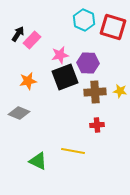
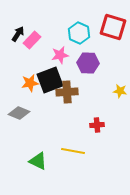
cyan hexagon: moved 5 px left, 13 px down
black square: moved 15 px left, 3 px down
orange star: moved 2 px right, 2 px down
brown cross: moved 28 px left
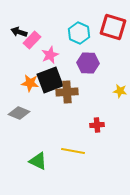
black arrow: moved 1 px right, 2 px up; rotated 105 degrees counterclockwise
pink star: moved 10 px left; rotated 12 degrees counterclockwise
orange star: rotated 18 degrees clockwise
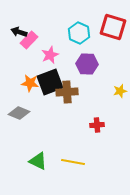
pink rectangle: moved 3 px left
purple hexagon: moved 1 px left, 1 px down
black square: moved 2 px down
yellow star: rotated 24 degrees counterclockwise
yellow line: moved 11 px down
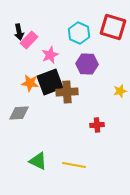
black arrow: rotated 119 degrees counterclockwise
gray diamond: rotated 25 degrees counterclockwise
yellow line: moved 1 px right, 3 px down
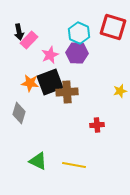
purple hexagon: moved 10 px left, 11 px up
gray diamond: rotated 70 degrees counterclockwise
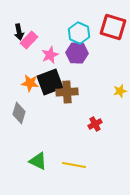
red cross: moved 2 px left, 1 px up; rotated 24 degrees counterclockwise
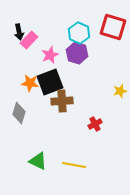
purple hexagon: rotated 15 degrees clockwise
brown cross: moved 5 px left, 9 px down
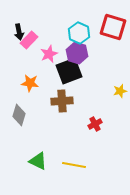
pink star: moved 1 px left, 1 px up
black square: moved 19 px right, 11 px up
gray diamond: moved 2 px down
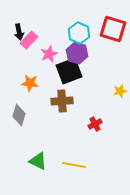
red square: moved 2 px down
